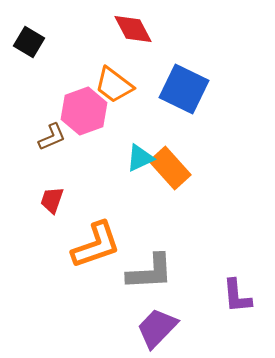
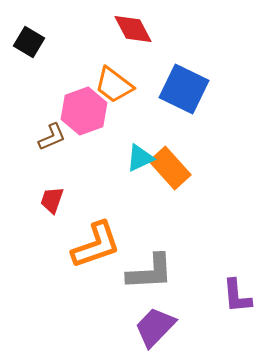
purple trapezoid: moved 2 px left, 1 px up
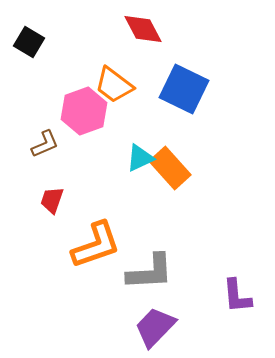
red diamond: moved 10 px right
brown L-shape: moved 7 px left, 7 px down
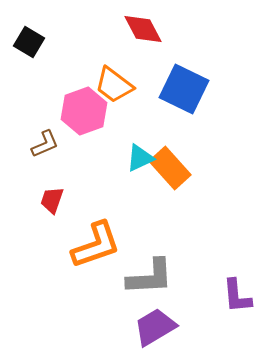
gray L-shape: moved 5 px down
purple trapezoid: rotated 15 degrees clockwise
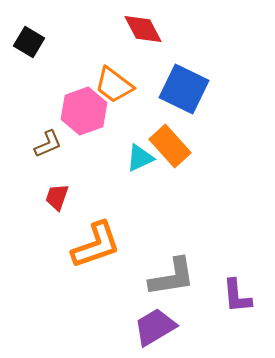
brown L-shape: moved 3 px right
orange rectangle: moved 22 px up
red trapezoid: moved 5 px right, 3 px up
gray L-shape: moved 22 px right; rotated 6 degrees counterclockwise
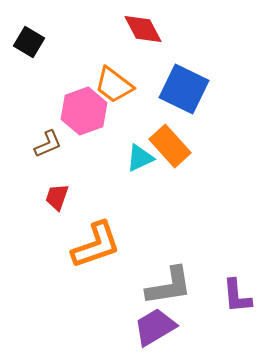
gray L-shape: moved 3 px left, 9 px down
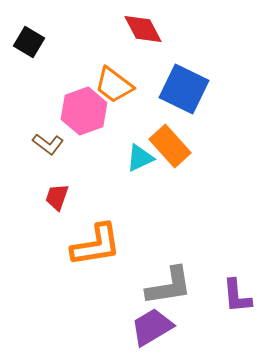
brown L-shape: rotated 60 degrees clockwise
orange L-shape: rotated 10 degrees clockwise
purple trapezoid: moved 3 px left
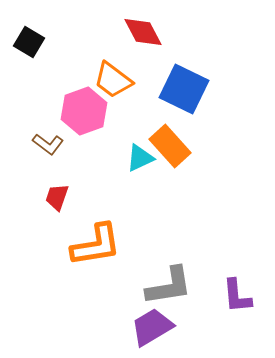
red diamond: moved 3 px down
orange trapezoid: moved 1 px left, 5 px up
